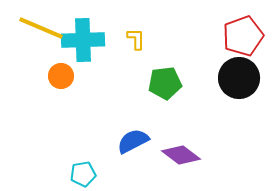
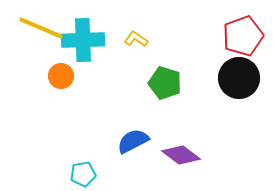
yellow L-shape: rotated 55 degrees counterclockwise
green pentagon: rotated 24 degrees clockwise
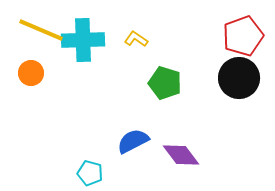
yellow line: moved 2 px down
orange circle: moved 30 px left, 3 px up
purple diamond: rotated 15 degrees clockwise
cyan pentagon: moved 7 px right, 1 px up; rotated 25 degrees clockwise
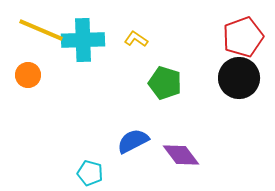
red pentagon: moved 1 px down
orange circle: moved 3 px left, 2 px down
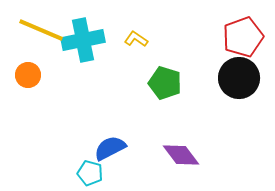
cyan cross: rotated 9 degrees counterclockwise
blue semicircle: moved 23 px left, 7 px down
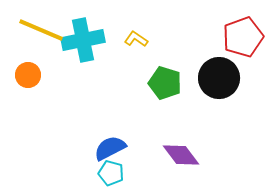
black circle: moved 20 px left
cyan pentagon: moved 21 px right
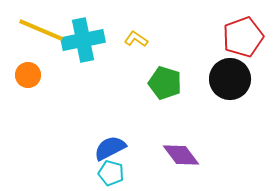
black circle: moved 11 px right, 1 px down
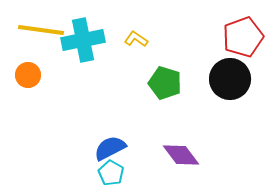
yellow line: rotated 15 degrees counterclockwise
cyan pentagon: rotated 15 degrees clockwise
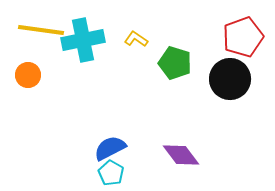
green pentagon: moved 10 px right, 20 px up
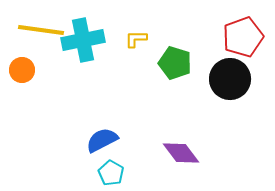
yellow L-shape: rotated 35 degrees counterclockwise
orange circle: moved 6 px left, 5 px up
blue semicircle: moved 8 px left, 8 px up
purple diamond: moved 2 px up
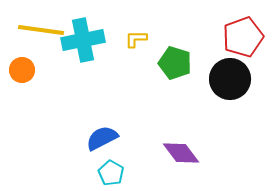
blue semicircle: moved 2 px up
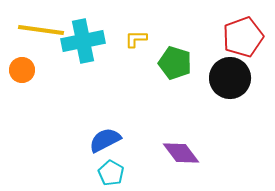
cyan cross: moved 1 px down
black circle: moved 1 px up
blue semicircle: moved 3 px right, 2 px down
